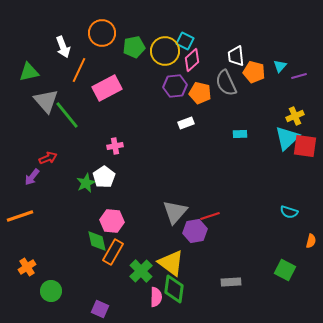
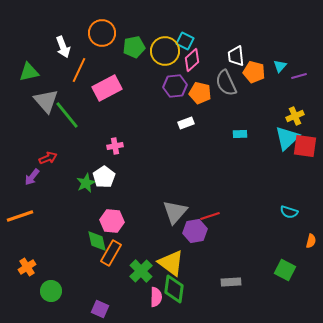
orange rectangle at (113, 252): moved 2 px left, 1 px down
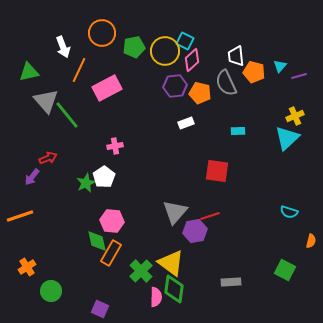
cyan rectangle at (240, 134): moved 2 px left, 3 px up
red square at (305, 146): moved 88 px left, 25 px down
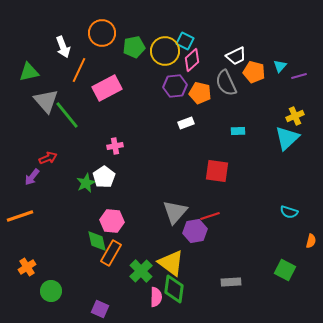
white trapezoid at (236, 56): rotated 110 degrees counterclockwise
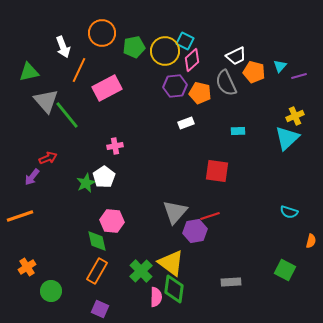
orange rectangle at (111, 253): moved 14 px left, 18 px down
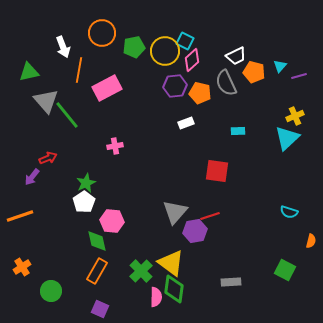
orange line at (79, 70): rotated 15 degrees counterclockwise
white pentagon at (104, 177): moved 20 px left, 25 px down
orange cross at (27, 267): moved 5 px left
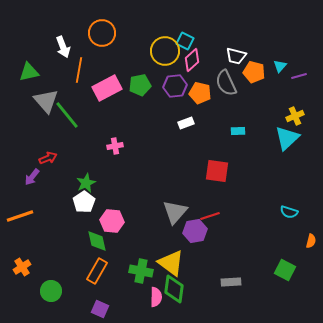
green pentagon at (134, 47): moved 6 px right, 38 px down
white trapezoid at (236, 56): rotated 40 degrees clockwise
green cross at (141, 271): rotated 35 degrees counterclockwise
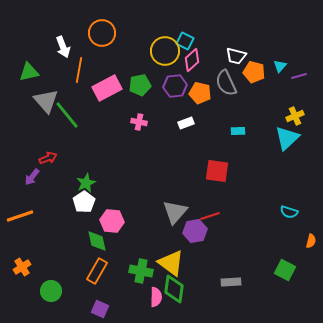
pink cross at (115, 146): moved 24 px right, 24 px up; rotated 21 degrees clockwise
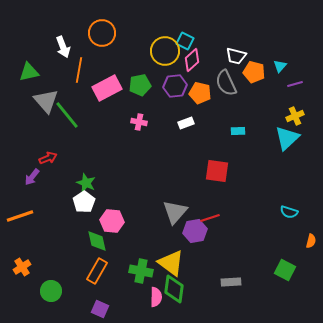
purple line at (299, 76): moved 4 px left, 8 px down
green star at (86, 183): rotated 24 degrees counterclockwise
red line at (210, 216): moved 2 px down
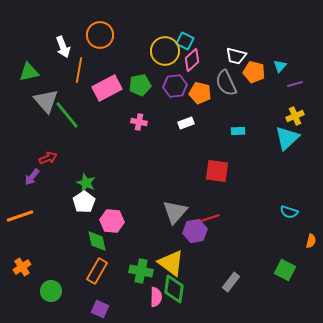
orange circle at (102, 33): moved 2 px left, 2 px down
gray rectangle at (231, 282): rotated 48 degrees counterclockwise
